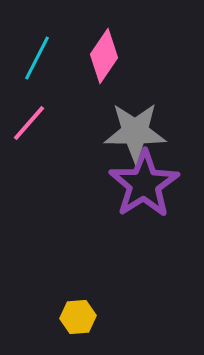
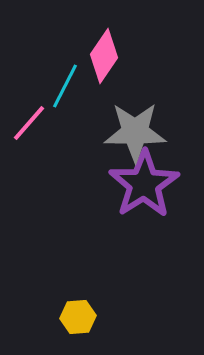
cyan line: moved 28 px right, 28 px down
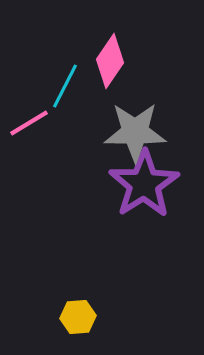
pink diamond: moved 6 px right, 5 px down
pink line: rotated 18 degrees clockwise
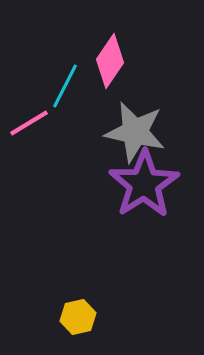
gray star: rotated 12 degrees clockwise
yellow hexagon: rotated 8 degrees counterclockwise
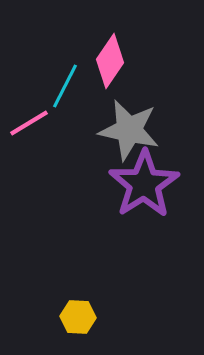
gray star: moved 6 px left, 2 px up
yellow hexagon: rotated 16 degrees clockwise
